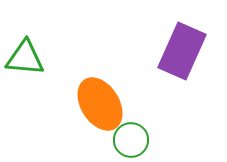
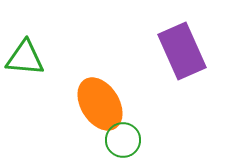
purple rectangle: rotated 48 degrees counterclockwise
green circle: moved 8 px left
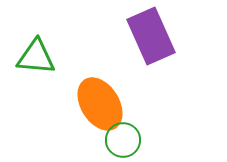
purple rectangle: moved 31 px left, 15 px up
green triangle: moved 11 px right, 1 px up
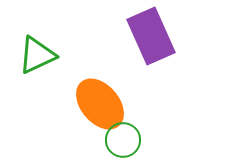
green triangle: moved 1 px right, 2 px up; rotated 30 degrees counterclockwise
orange ellipse: rotated 8 degrees counterclockwise
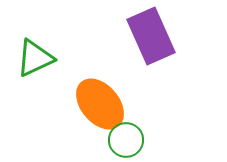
green triangle: moved 2 px left, 3 px down
green circle: moved 3 px right
